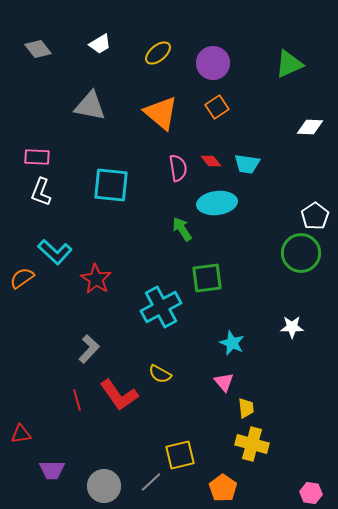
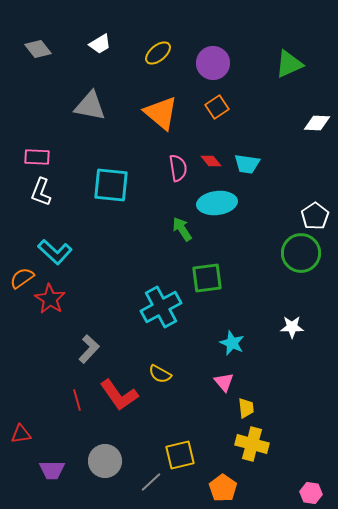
white diamond: moved 7 px right, 4 px up
red star: moved 46 px left, 20 px down
gray circle: moved 1 px right, 25 px up
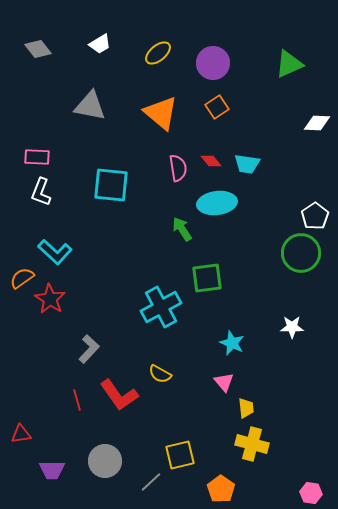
orange pentagon: moved 2 px left, 1 px down
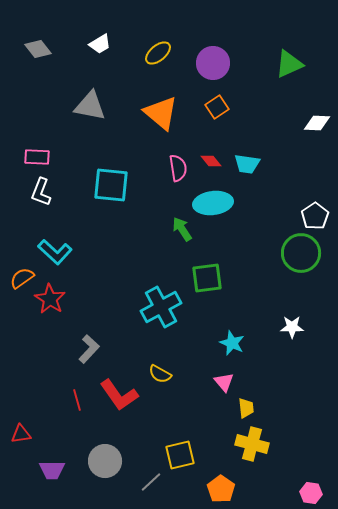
cyan ellipse: moved 4 px left
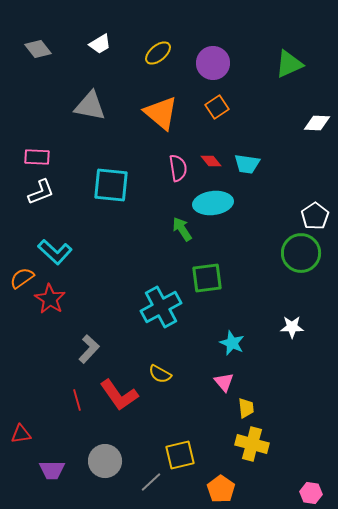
white L-shape: rotated 132 degrees counterclockwise
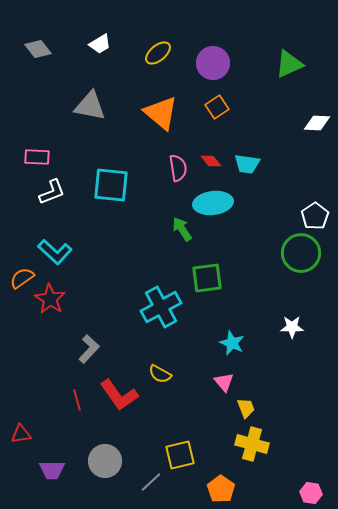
white L-shape: moved 11 px right
yellow trapezoid: rotated 15 degrees counterclockwise
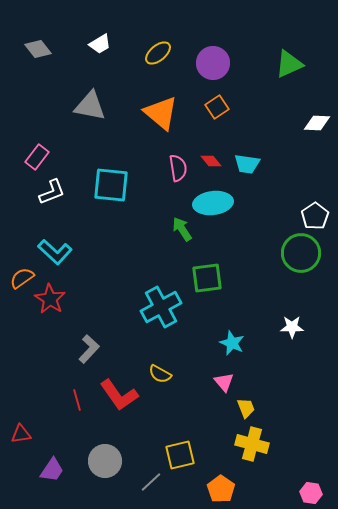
pink rectangle: rotated 55 degrees counterclockwise
purple trapezoid: rotated 56 degrees counterclockwise
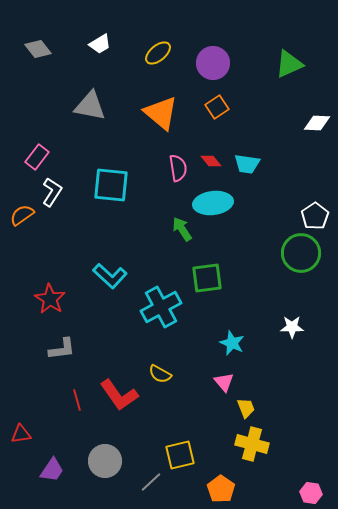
white L-shape: rotated 36 degrees counterclockwise
cyan L-shape: moved 55 px right, 24 px down
orange semicircle: moved 63 px up
gray L-shape: moved 27 px left; rotated 40 degrees clockwise
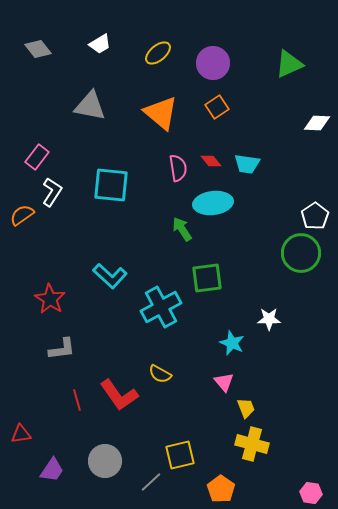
white star: moved 23 px left, 8 px up
